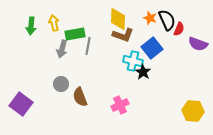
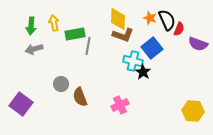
gray arrow: moved 28 px left; rotated 60 degrees clockwise
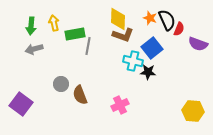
black star: moved 5 px right; rotated 28 degrees counterclockwise
brown semicircle: moved 2 px up
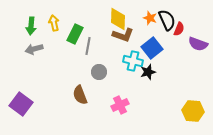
green rectangle: rotated 54 degrees counterclockwise
black star: rotated 21 degrees counterclockwise
gray circle: moved 38 px right, 12 px up
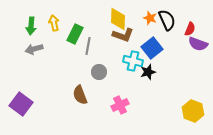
red semicircle: moved 11 px right
yellow hexagon: rotated 15 degrees clockwise
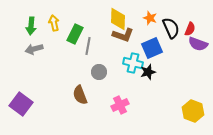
black semicircle: moved 4 px right, 8 px down
blue square: rotated 15 degrees clockwise
cyan cross: moved 2 px down
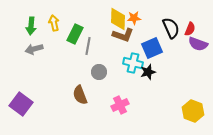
orange star: moved 16 px left; rotated 24 degrees counterclockwise
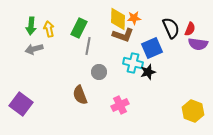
yellow arrow: moved 5 px left, 6 px down
green rectangle: moved 4 px right, 6 px up
purple semicircle: rotated 12 degrees counterclockwise
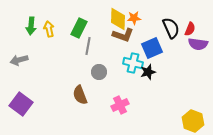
gray arrow: moved 15 px left, 11 px down
yellow hexagon: moved 10 px down
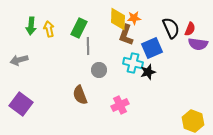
brown L-shape: moved 3 px right; rotated 90 degrees clockwise
gray line: rotated 12 degrees counterclockwise
gray circle: moved 2 px up
